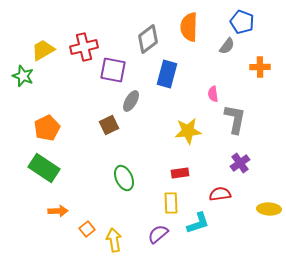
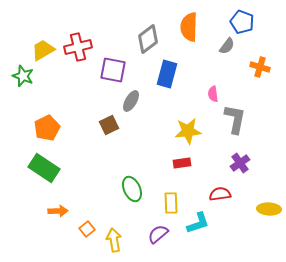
red cross: moved 6 px left
orange cross: rotated 18 degrees clockwise
red rectangle: moved 2 px right, 10 px up
green ellipse: moved 8 px right, 11 px down
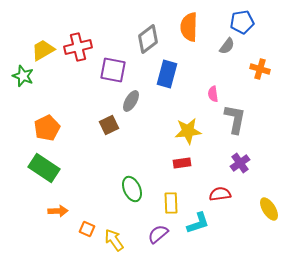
blue pentagon: rotated 30 degrees counterclockwise
orange cross: moved 2 px down
yellow ellipse: rotated 55 degrees clockwise
orange square: rotated 28 degrees counterclockwise
yellow arrow: rotated 25 degrees counterclockwise
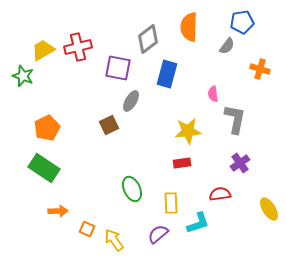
purple square: moved 5 px right, 2 px up
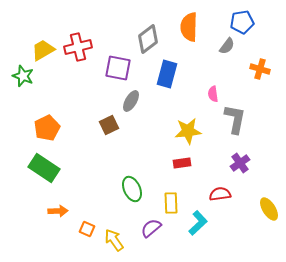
cyan L-shape: rotated 25 degrees counterclockwise
purple semicircle: moved 7 px left, 6 px up
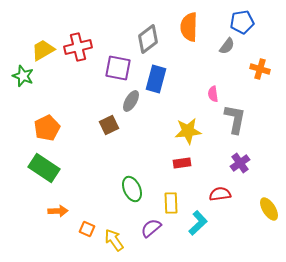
blue rectangle: moved 11 px left, 5 px down
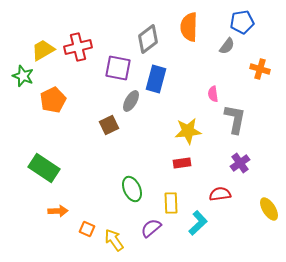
orange pentagon: moved 6 px right, 28 px up
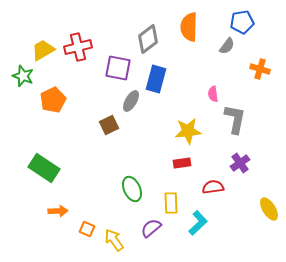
red semicircle: moved 7 px left, 7 px up
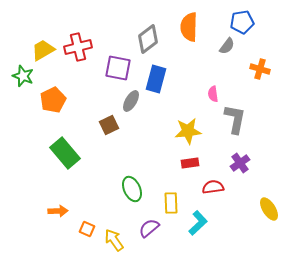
red rectangle: moved 8 px right
green rectangle: moved 21 px right, 15 px up; rotated 16 degrees clockwise
purple semicircle: moved 2 px left
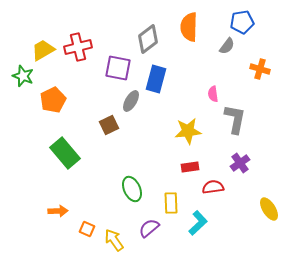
red rectangle: moved 4 px down
